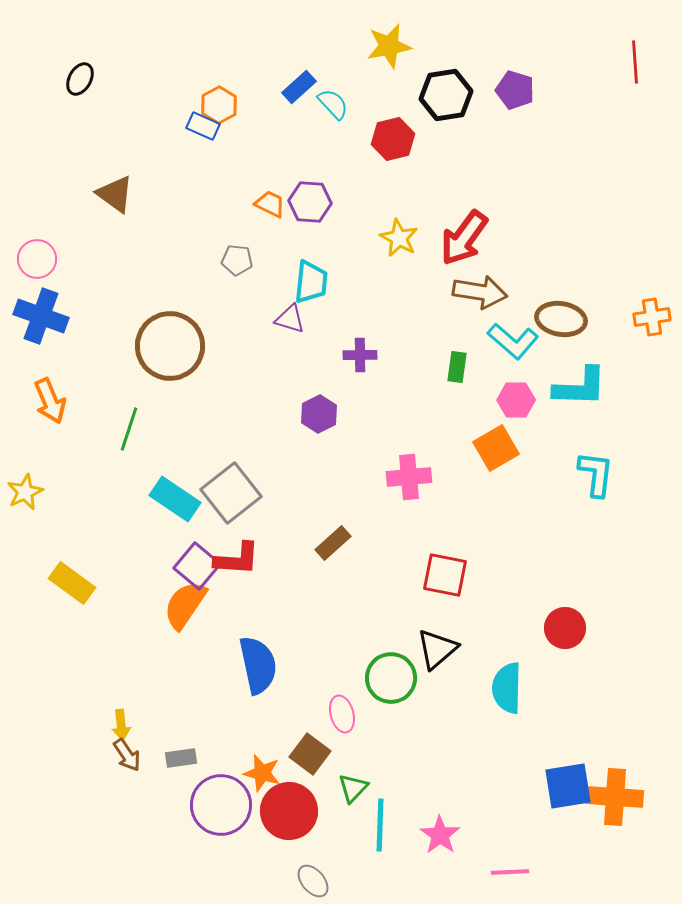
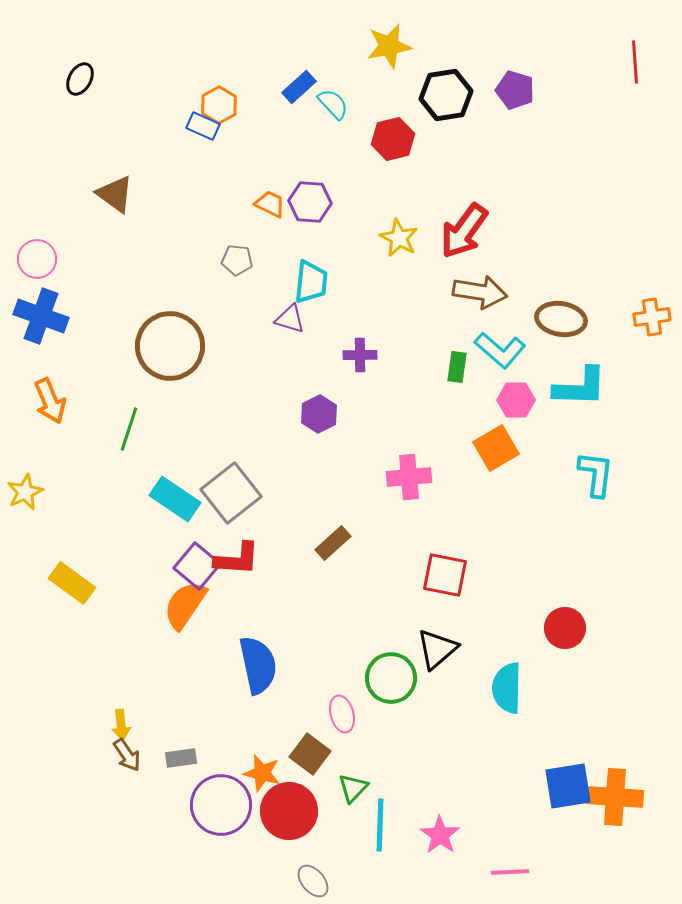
red arrow at (464, 238): moved 7 px up
cyan L-shape at (513, 341): moved 13 px left, 9 px down
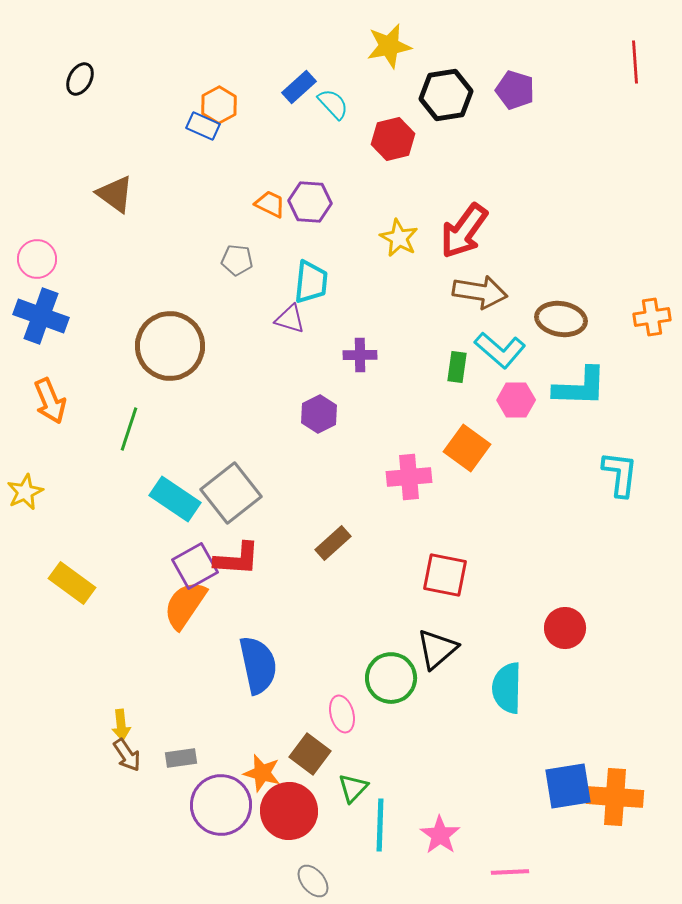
orange square at (496, 448): moved 29 px left; rotated 24 degrees counterclockwise
cyan L-shape at (596, 474): moved 24 px right
purple square at (197, 566): moved 2 px left; rotated 21 degrees clockwise
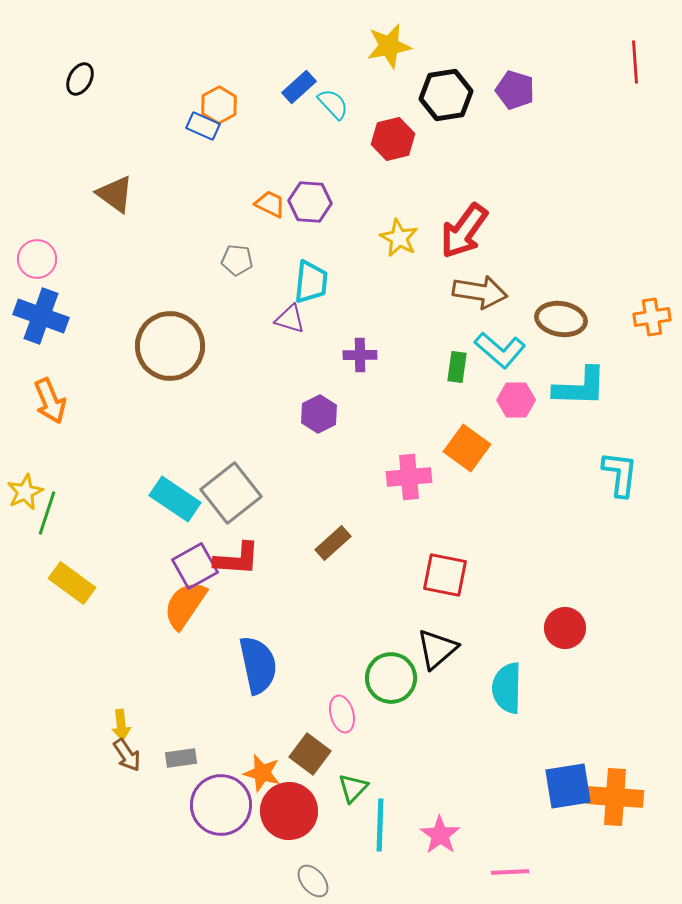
green line at (129, 429): moved 82 px left, 84 px down
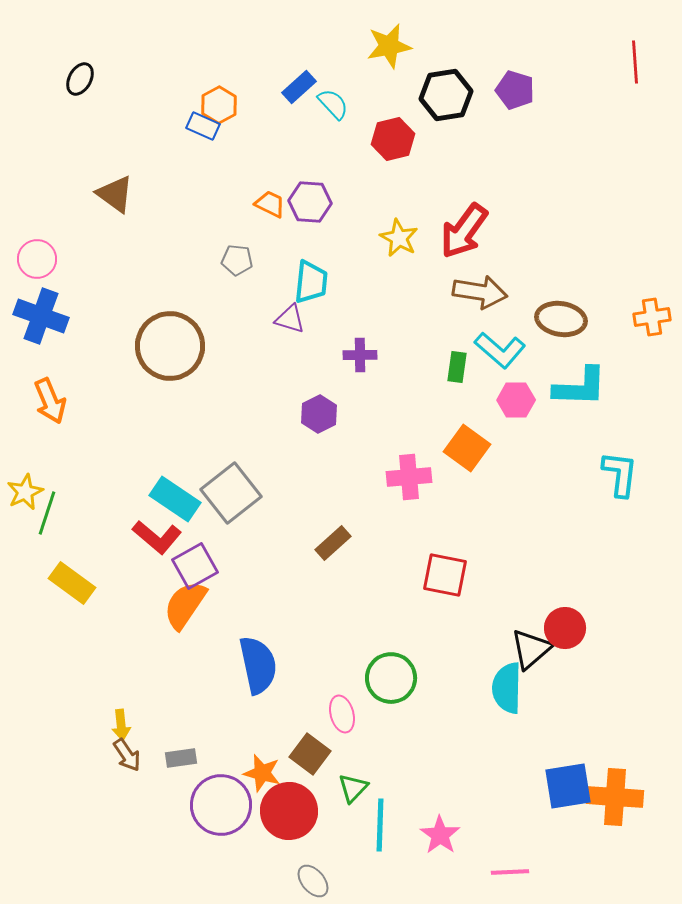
red L-shape at (237, 559): moved 80 px left, 22 px up; rotated 36 degrees clockwise
black triangle at (437, 649): moved 94 px right
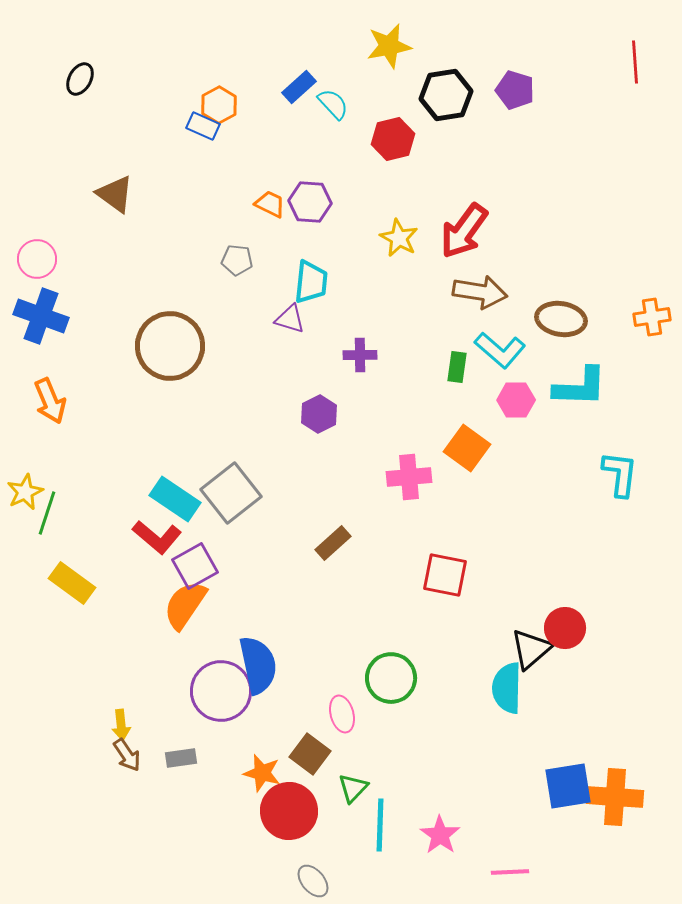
purple circle at (221, 805): moved 114 px up
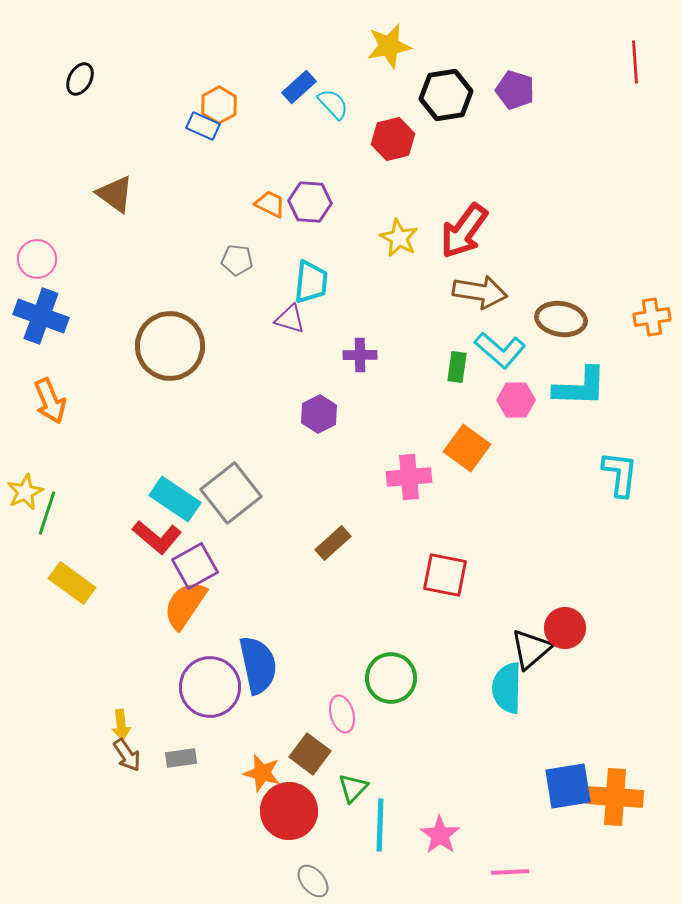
purple circle at (221, 691): moved 11 px left, 4 px up
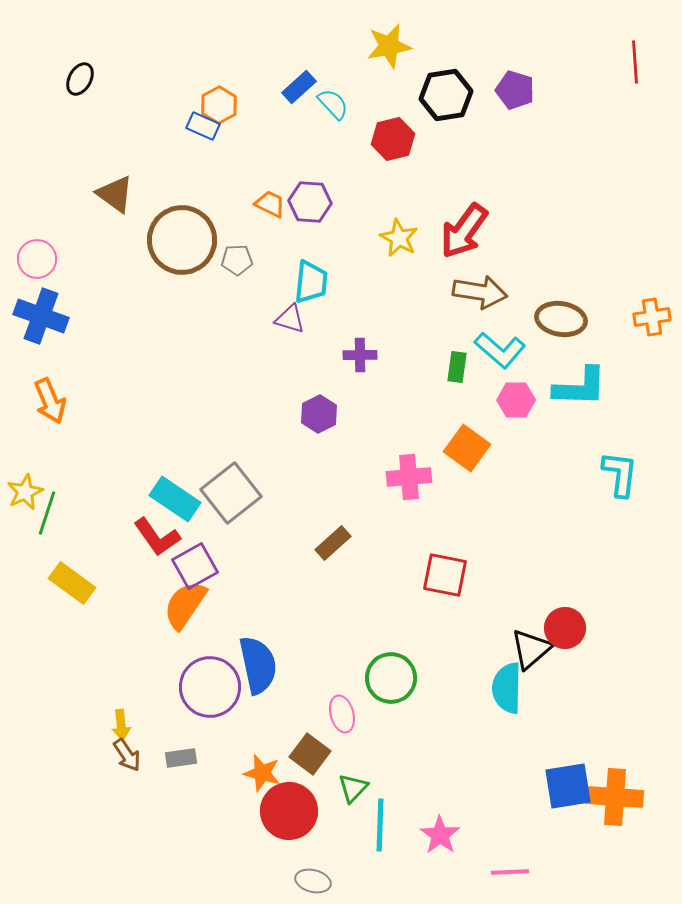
gray pentagon at (237, 260): rotated 8 degrees counterclockwise
brown circle at (170, 346): moved 12 px right, 106 px up
red L-shape at (157, 537): rotated 15 degrees clockwise
gray ellipse at (313, 881): rotated 36 degrees counterclockwise
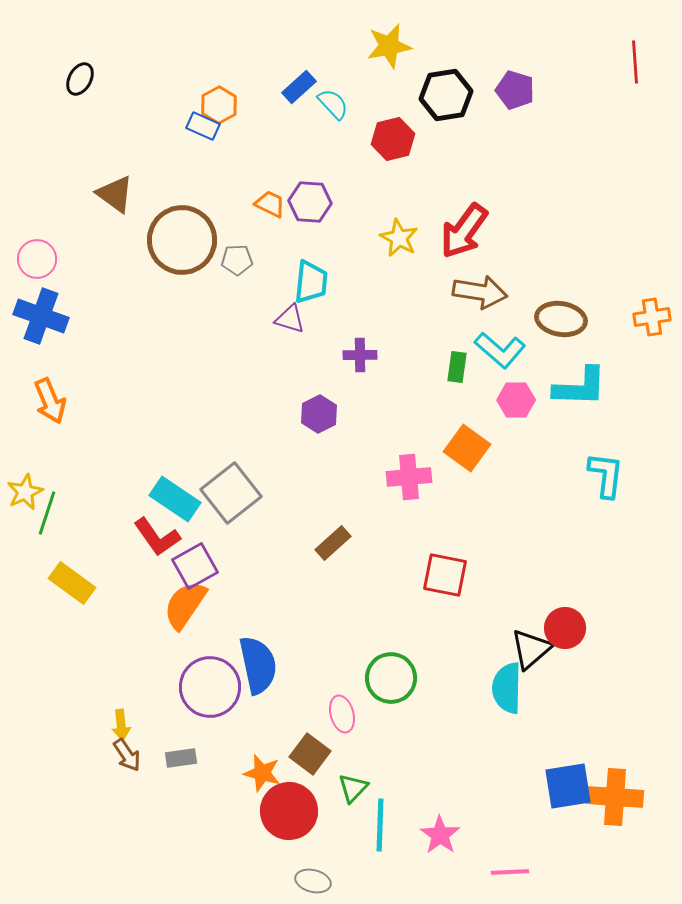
cyan L-shape at (620, 474): moved 14 px left, 1 px down
